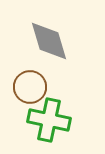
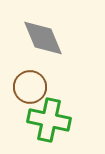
gray diamond: moved 6 px left, 3 px up; rotated 6 degrees counterclockwise
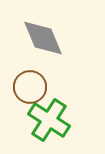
green cross: rotated 21 degrees clockwise
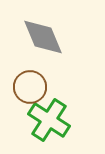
gray diamond: moved 1 px up
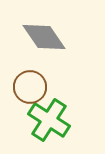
gray diamond: moved 1 px right; rotated 12 degrees counterclockwise
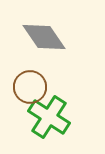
green cross: moved 3 px up
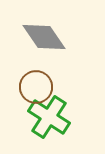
brown circle: moved 6 px right
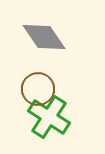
brown circle: moved 2 px right, 2 px down
